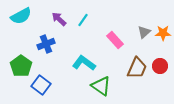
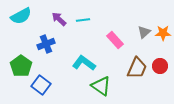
cyan line: rotated 48 degrees clockwise
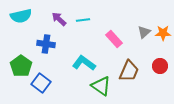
cyan semicircle: rotated 15 degrees clockwise
pink rectangle: moved 1 px left, 1 px up
blue cross: rotated 30 degrees clockwise
brown trapezoid: moved 8 px left, 3 px down
blue square: moved 2 px up
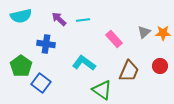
green triangle: moved 1 px right, 4 px down
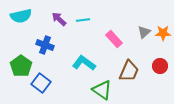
blue cross: moved 1 px left, 1 px down; rotated 12 degrees clockwise
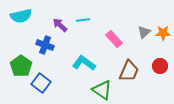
purple arrow: moved 1 px right, 6 px down
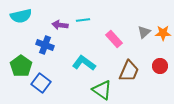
purple arrow: rotated 35 degrees counterclockwise
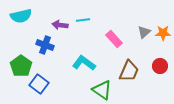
blue square: moved 2 px left, 1 px down
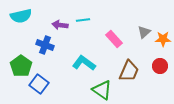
orange star: moved 6 px down
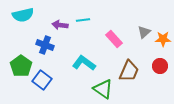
cyan semicircle: moved 2 px right, 1 px up
blue square: moved 3 px right, 4 px up
green triangle: moved 1 px right, 1 px up
